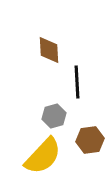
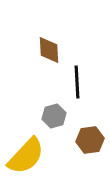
yellow semicircle: moved 17 px left
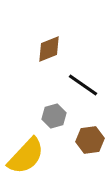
brown diamond: moved 1 px up; rotated 72 degrees clockwise
black line: moved 6 px right, 3 px down; rotated 52 degrees counterclockwise
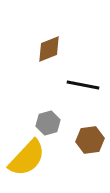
black line: rotated 24 degrees counterclockwise
gray hexagon: moved 6 px left, 7 px down
yellow semicircle: moved 1 px right, 2 px down
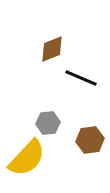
brown diamond: moved 3 px right
black line: moved 2 px left, 7 px up; rotated 12 degrees clockwise
gray hexagon: rotated 10 degrees clockwise
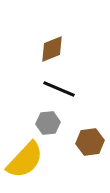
black line: moved 22 px left, 11 px down
brown hexagon: moved 2 px down
yellow semicircle: moved 2 px left, 2 px down
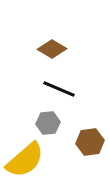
brown diamond: rotated 52 degrees clockwise
yellow semicircle: rotated 6 degrees clockwise
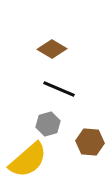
gray hexagon: moved 1 px down; rotated 10 degrees counterclockwise
brown hexagon: rotated 12 degrees clockwise
yellow semicircle: moved 3 px right
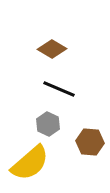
gray hexagon: rotated 20 degrees counterclockwise
yellow semicircle: moved 2 px right, 3 px down
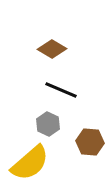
black line: moved 2 px right, 1 px down
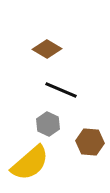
brown diamond: moved 5 px left
